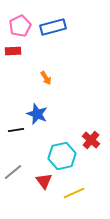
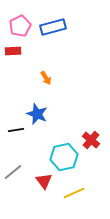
cyan hexagon: moved 2 px right, 1 px down
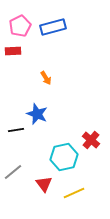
red triangle: moved 3 px down
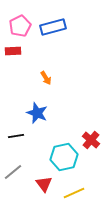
blue star: moved 1 px up
black line: moved 6 px down
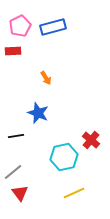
blue star: moved 1 px right
red triangle: moved 24 px left, 9 px down
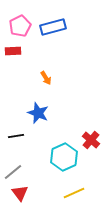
cyan hexagon: rotated 12 degrees counterclockwise
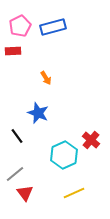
black line: moved 1 px right; rotated 63 degrees clockwise
cyan hexagon: moved 2 px up
gray line: moved 2 px right, 2 px down
red triangle: moved 5 px right
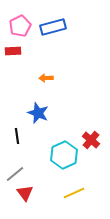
orange arrow: rotated 120 degrees clockwise
black line: rotated 28 degrees clockwise
